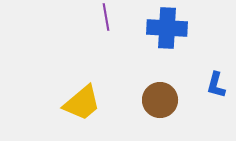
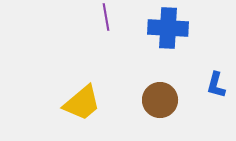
blue cross: moved 1 px right
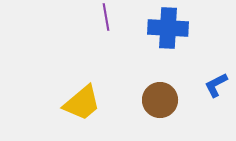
blue L-shape: rotated 48 degrees clockwise
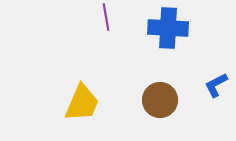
yellow trapezoid: rotated 27 degrees counterclockwise
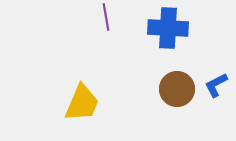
brown circle: moved 17 px right, 11 px up
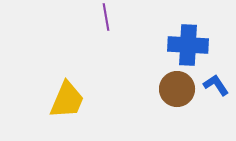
blue cross: moved 20 px right, 17 px down
blue L-shape: rotated 84 degrees clockwise
yellow trapezoid: moved 15 px left, 3 px up
